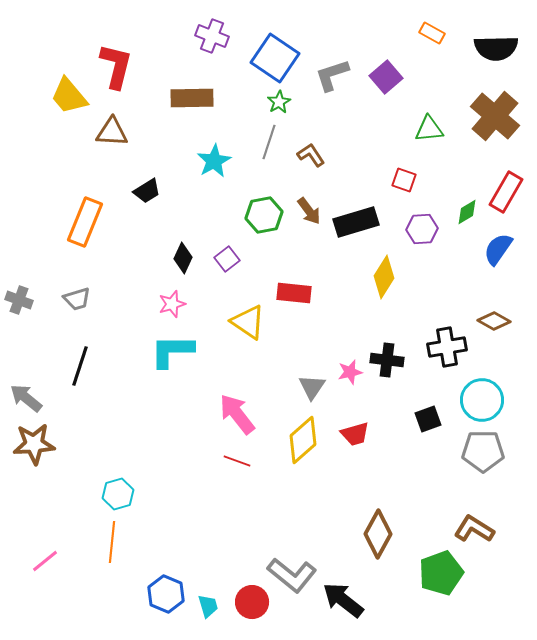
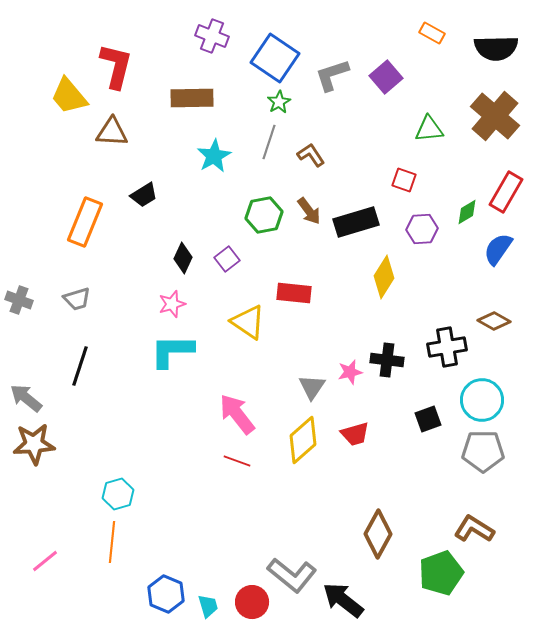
cyan star at (214, 161): moved 5 px up
black trapezoid at (147, 191): moved 3 px left, 4 px down
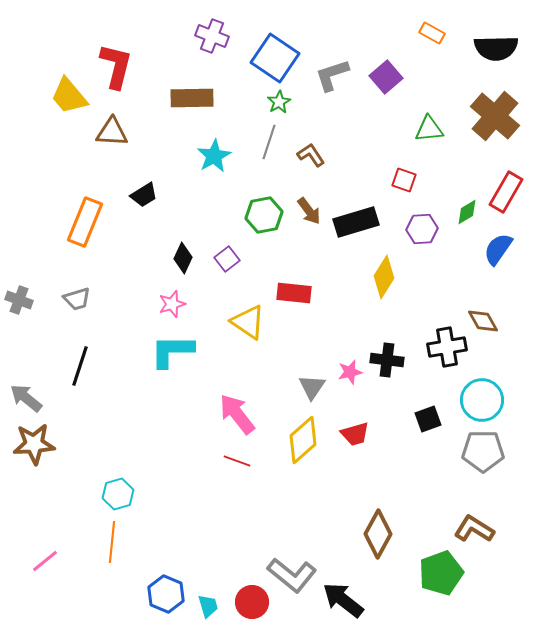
brown diamond at (494, 321): moved 11 px left; rotated 32 degrees clockwise
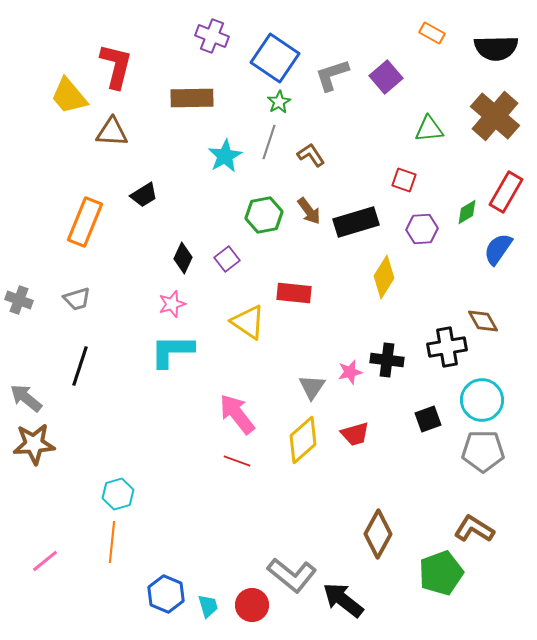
cyan star at (214, 156): moved 11 px right
red circle at (252, 602): moved 3 px down
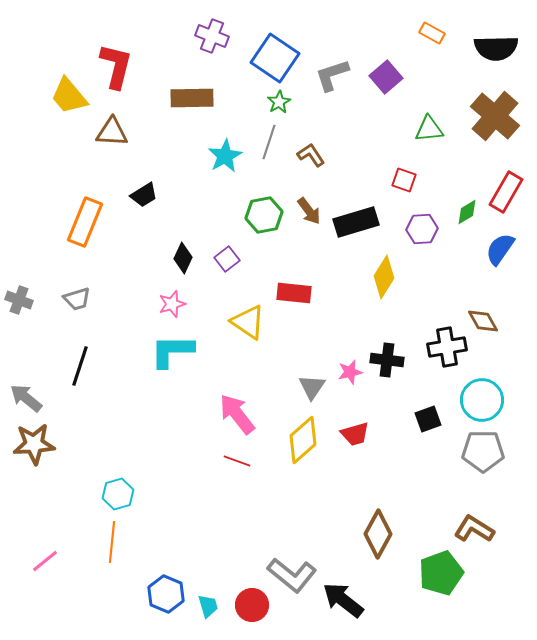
blue semicircle at (498, 249): moved 2 px right
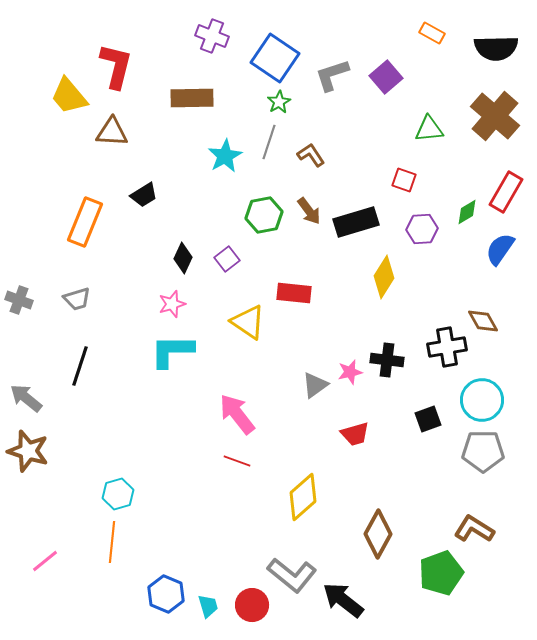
gray triangle at (312, 387): moved 3 px right, 2 px up; rotated 20 degrees clockwise
yellow diamond at (303, 440): moved 57 px down
brown star at (34, 444): moved 6 px left, 7 px down; rotated 21 degrees clockwise
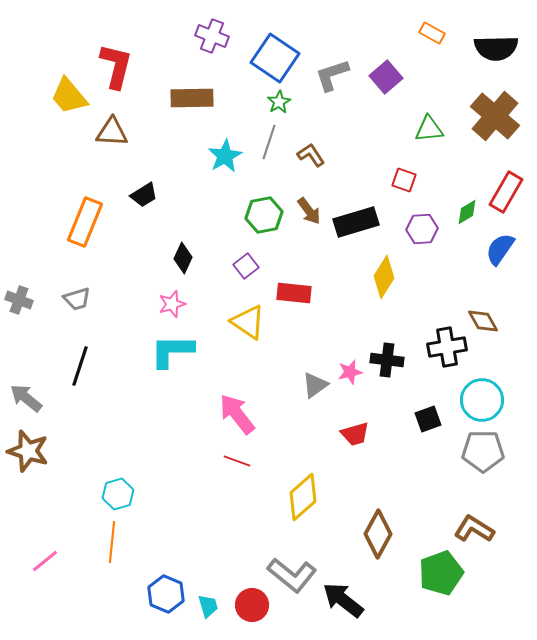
purple square at (227, 259): moved 19 px right, 7 px down
